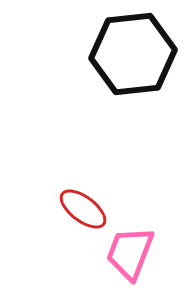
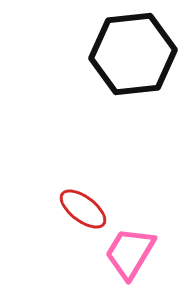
pink trapezoid: rotated 10 degrees clockwise
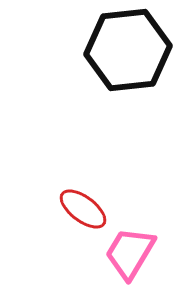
black hexagon: moved 5 px left, 4 px up
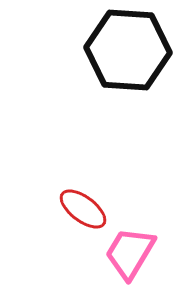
black hexagon: rotated 10 degrees clockwise
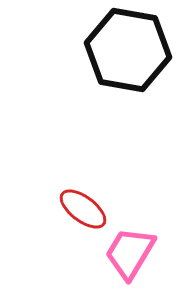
black hexagon: rotated 6 degrees clockwise
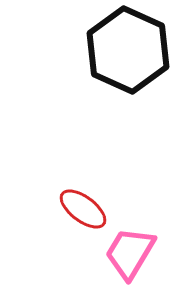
black hexagon: rotated 14 degrees clockwise
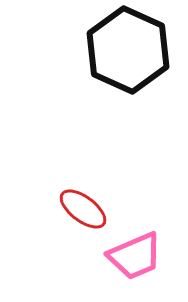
pink trapezoid: moved 5 px right, 3 px down; rotated 144 degrees counterclockwise
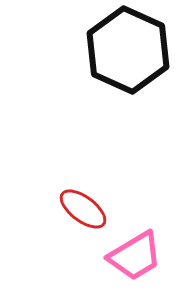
pink trapezoid: rotated 8 degrees counterclockwise
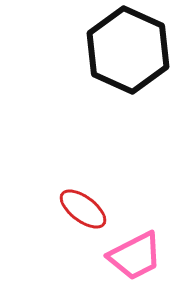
pink trapezoid: rotated 4 degrees clockwise
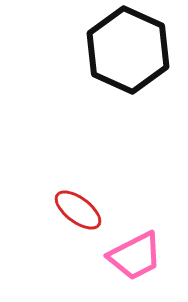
red ellipse: moved 5 px left, 1 px down
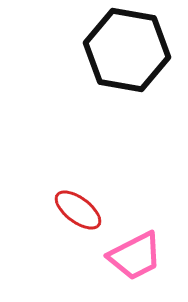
black hexagon: moved 1 px left; rotated 14 degrees counterclockwise
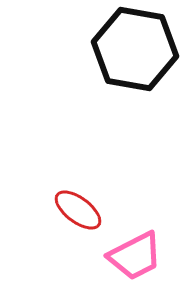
black hexagon: moved 8 px right, 1 px up
